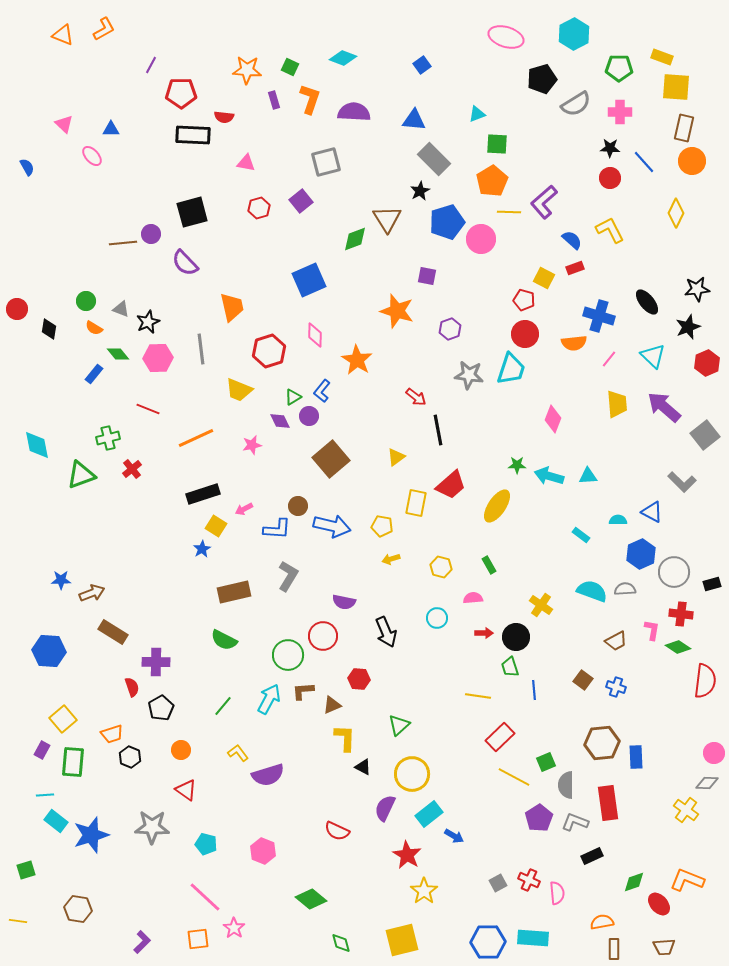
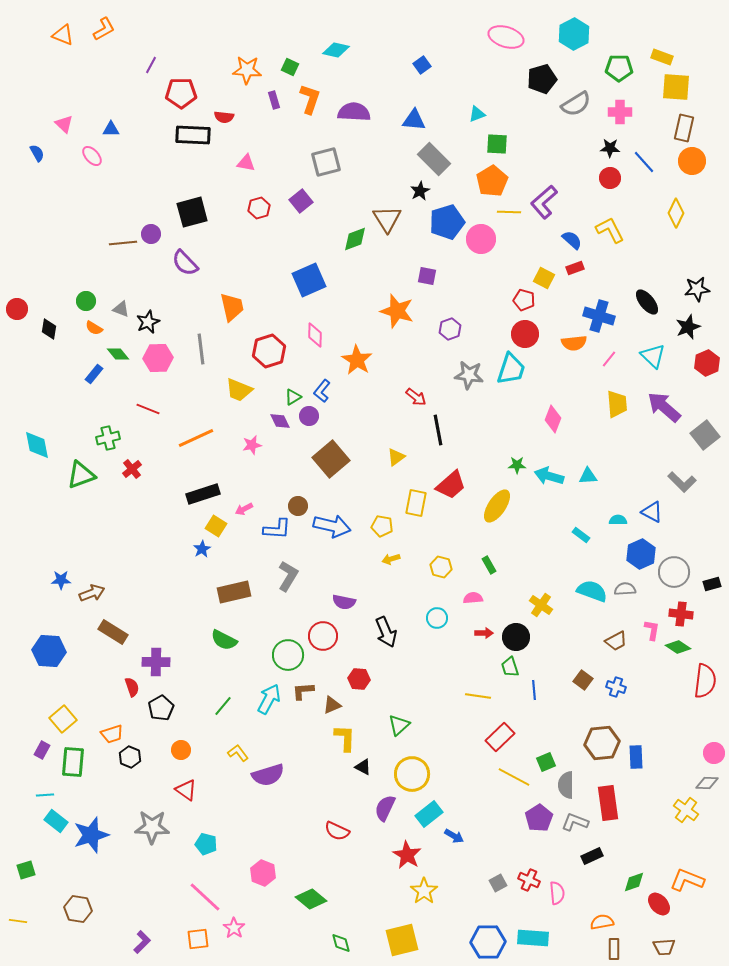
cyan diamond at (343, 58): moved 7 px left, 8 px up; rotated 8 degrees counterclockwise
blue semicircle at (27, 167): moved 10 px right, 14 px up
pink hexagon at (263, 851): moved 22 px down
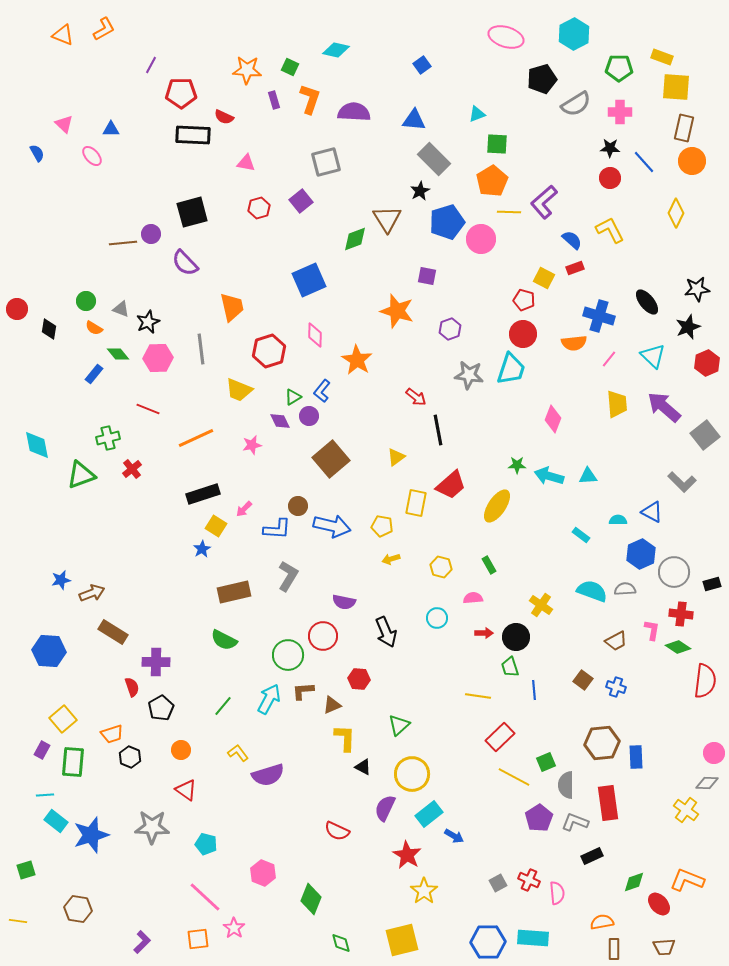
red semicircle at (224, 117): rotated 18 degrees clockwise
red circle at (525, 334): moved 2 px left
pink arrow at (244, 509): rotated 18 degrees counterclockwise
blue star at (61, 580): rotated 12 degrees counterclockwise
green diamond at (311, 899): rotated 72 degrees clockwise
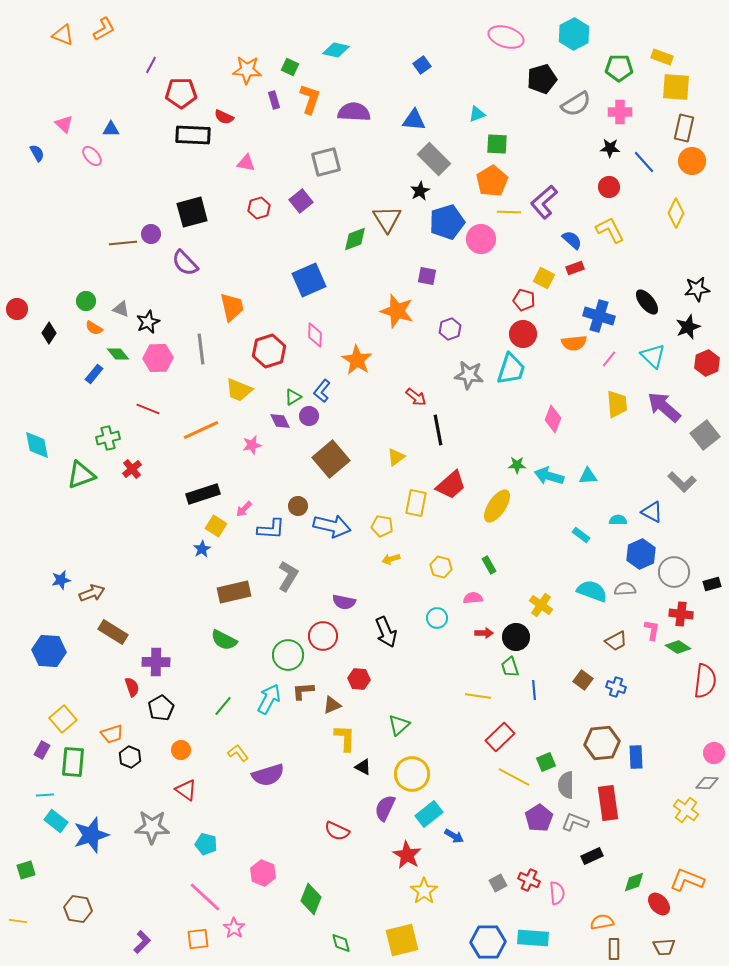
red circle at (610, 178): moved 1 px left, 9 px down
black diamond at (49, 329): moved 4 px down; rotated 25 degrees clockwise
orange line at (196, 438): moved 5 px right, 8 px up
blue L-shape at (277, 529): moved 6 px left
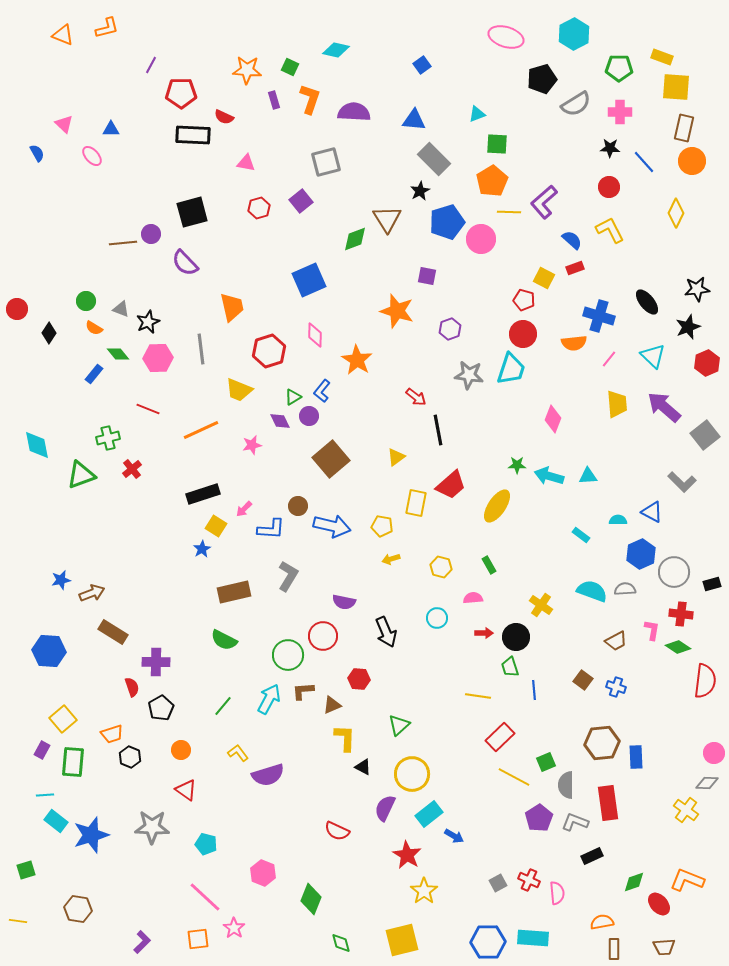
orange L-shape at (104, 29): moved 3 px right, 1 px up; rotated 15 degrees clockwise
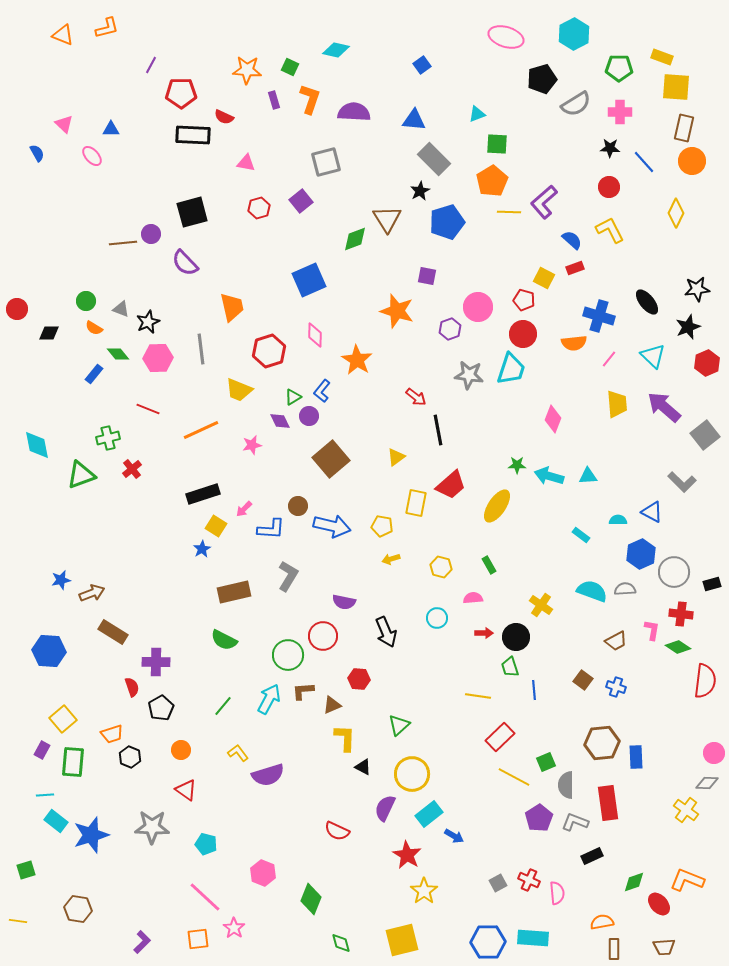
pink circle at (481, 239): moved 3 px left, 68 px down
black diamond at (49, 333): rotated 55 degrees clockwise
